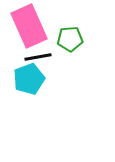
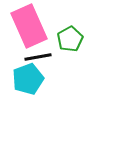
green pentagon: rotated 25 degrees counterclockwise
cyan pentagon: moved 1 px left
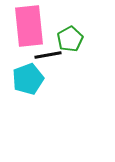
pink rectangle: rotated 18 degrees clockwise
black line: moved 10 px right, 2 px up
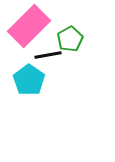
pink rectangle: rotated 51 degrees clockwise
cyan pentagon: moved 1 px right, 1 px down; rotated 16 degrees counterclockwise
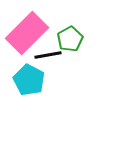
pink rectangle: moved 2 px left, 7 px down
cyan pentagon: rotated 8 degrees counterclockwise
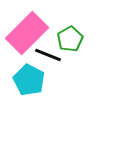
black line: rotated 32 degrees clockwise
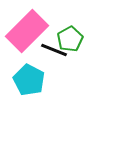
pink rectangle: moved 2 px up
black line: moved 6 px right, 5 px up
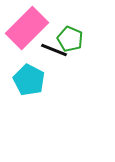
pink rectangle: moved 3 px up
green pentagon: rotated 20 degrees counterclockwise
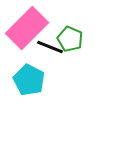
black line: moved 4 px left, 3 px up
